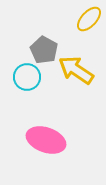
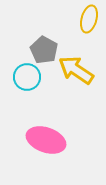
yellow ellipse: rotated 28 degrees counterclockwise
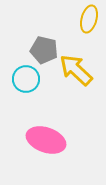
gray pentagon: rotated 16 degrees counterclockwise
yellow arrow: rotated 9 degrees clockwise
cyan circle: moved 1 px left, 2 px down
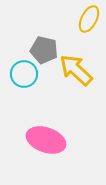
yellow ellipse: rotated 12 degrees clockwise
cyan circle: moved 2 px left, 5 px up
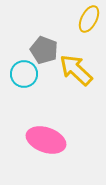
gray pentagon: rotated 8 degrees clockwise
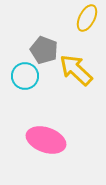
yellow ellipse: moved 2 px left, 1 px up
cyan circle: moved 1 px right, 2 px down
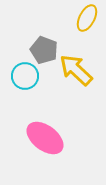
pink ellipse: moved 1 px left, 2 px up; rotated 18 degrees clockwise
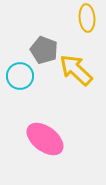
yellow ellipse: rotated 32 degrees counterclockwise
cyan circle: moved 5 px left
pink ellipse: moved 1 px down
